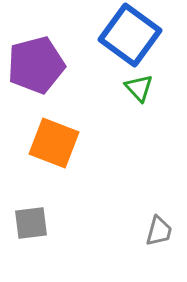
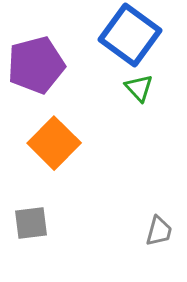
orange square: rotated 24 degrees clockwise
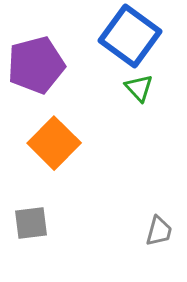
blue square: moved 1 px down
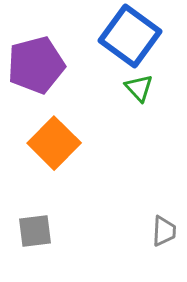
gray square: moved 4 px right, 8 px down
gray trapezoid: moved 5 px right; rotated 12 degrees counterclockwise
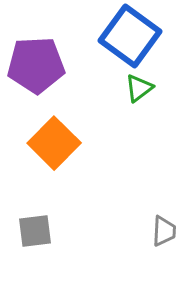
purple pentagon: rotated 12 degrees clockwise
green triangle: rotated 36 degrees clockwise
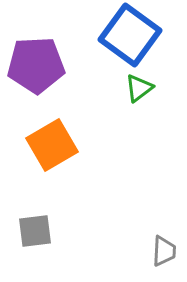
blue square: moved 1 px up
orange square: moved 2 px left, 2 px down; rotated 15 degrees clockwise
gray trapezoid: moved 20 px down
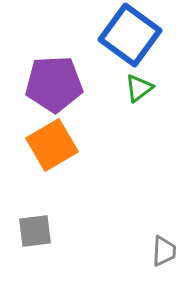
purple pentagon: moved 18 px right, 19 px down
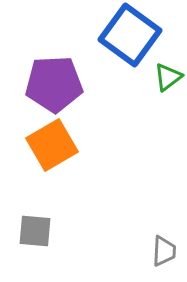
green triangle: moved 29 px right, 11 px up
gray square: rotated 12 degrees clockwise
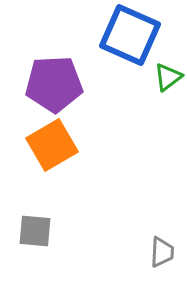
blue square: rotated 12 degrees counterclockwise
gray trapezoid: moved 2 px left, 1 px down
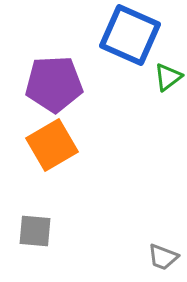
gray trapezoid: moved 1 px right, 5 px down; rotated 108 degrees clockwise
